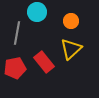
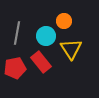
cyan circle: moved 9 px right, 24 px down
orange circle: moved 7 px left
yellow triangle: rotated 20 degrees counterclockwise
red rectangle: moved 3 px left
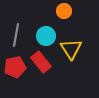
orange circle: moved 10 px up
gray line: moved 1 px left, 2 px down
red pentagon: moved 1 px up
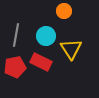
red rectangle: rotated 25 degrees counterclockwise
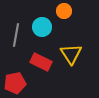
cyan circle: moved 4 px left, 9 px up
yellow triangle: moved 5 px down
red pentagon: moved 16 px down
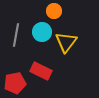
orange circle: moved 10 px left
cyan circle: moved 5 px down
yellow triangle: moved 5 px left, 12 px up; rotated 10 degrees clockwise
red rectangle: moved 9 px down
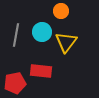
orange circle: moved 7 px right
red rectangle: rotated 20 degrees counterclockwise
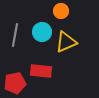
gray line: moved 1 px left
yellow triangle: rotated 30 degrees clockwise
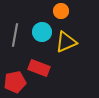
red rectangle: moved 2 px left, 3 px up; rotated 15 degrees clockwise
red pentagon: moved 1 px up
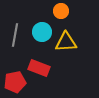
yellow triangle: rotated 20 degrees clockwise
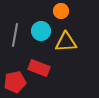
cyan circle: moved 1 px left, 1 px up
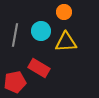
orange circle: moved 3 px right, 1 px down
red rectangle: rotated 10 degrees clockwise
